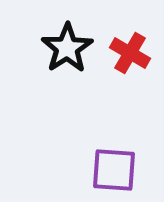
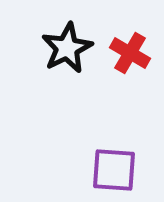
black star: rotated 6 degrees clockwise
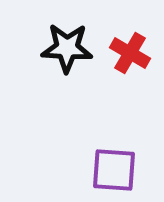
black star: rotated 30 degrees clockwise
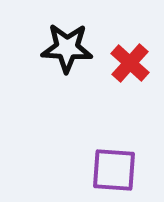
red cross: moved 10 px down; rotated 12 degrees clockwise
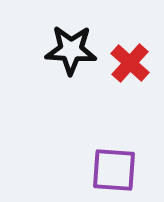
black star: moved 4 px right, 2 px down
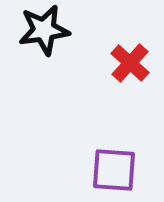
black star: moved 27 px left, 20 px up; rotated 12 degrees counterclockwise
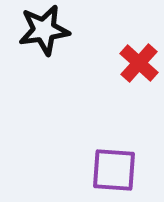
red cross: moved 9 px right
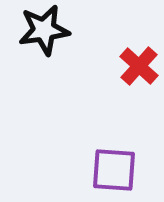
red cross: moved 3 px down
